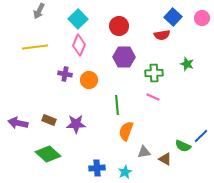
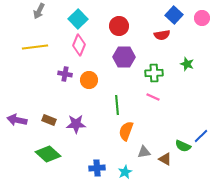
blue square: moved 1 px right, 2 px up
purple arrow: moved 1 px left, 3 px up
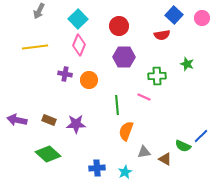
green cross: moved 3 px right, 3 px down
pink line: moved 9 px left
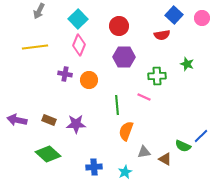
blue cross: moved 3 px left, 1 px up
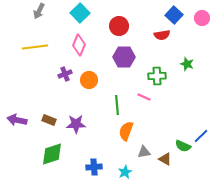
cyan square: moved 2 px right, 6 px up
purple cross: rotated 32 degrees counterclockwise
green diamond: moved 4 px right; rotated 60 degrees counterclockwise
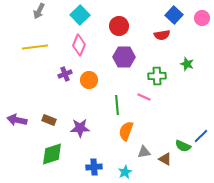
cyan square: moved 2 px down
purple star: moved 4 px right, 4 px down
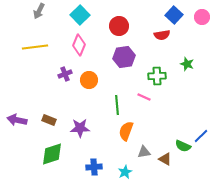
pink circle: moved 1 px up
purple hexagon: rotated 10 degrees counterclockwise
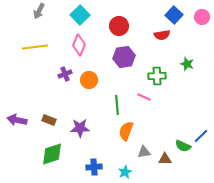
brown triangle: rotated 32 degrees counterclockwise
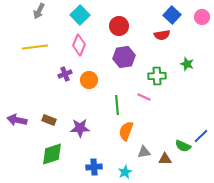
blue square: moved 2 px left
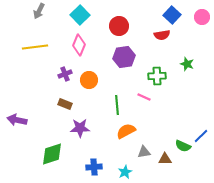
brown rectangle: moved 16 px right, 16 px up
orange semicircle: rotated 42 degrees clockwise
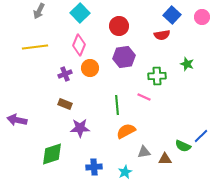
cyan square: moved 2 px up
orange circle: moved 1 px right, 12 px up
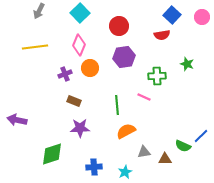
brown rectangle: moved 9 px right, 3 px up
